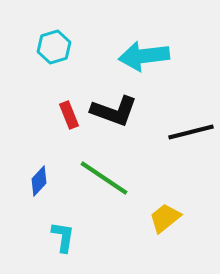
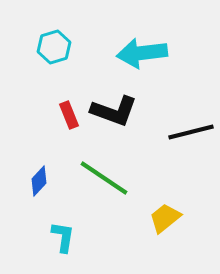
cyan arrow: moved 2 px left, 3 px up
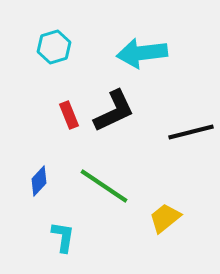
black L-shape: rotated 45 degrees counterclockwise
green line: moved 8 px down
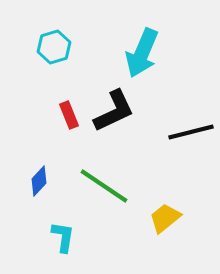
cyan arrow: rotated 60 degrees counterclockwise
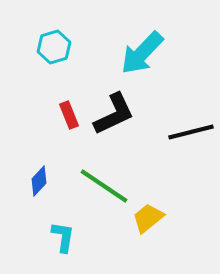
cyan arrow: rotated 21 degrees clockwise
black L-shape: moved 3 px down
yellow trapezoid: moved 17 px left
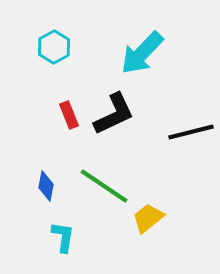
cyan hexagon: rotated 12 degrees counterclockwise
blue diamond: moved 7 px right, 5 px down; rotated 32 degrees counterclockwise
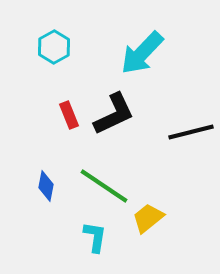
cyan L-shape: moved 32 px right
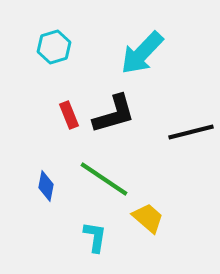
cyan hexagon: rotated 12 degrees clockwise
black L-shape: rotated 9 degrees clockwise
green line: moved 7 px up
yellow trapezoid: rotated 80 degrees clockwise
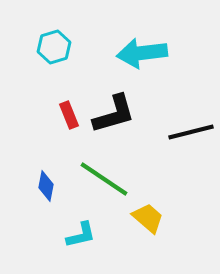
cyan arrow: rotated 39 degrees clockwise
cyan L-shape: moved 14 px left, 2 px up; rotated 68 degrees clockwise
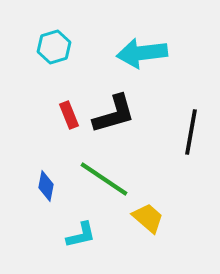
black line: rotated 66 degrees counterclockwise
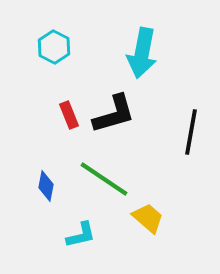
cyan hexagon: rotated 16 degrees counterclockwise
cyan arrow: rotated 72 degrees counterclockwise
